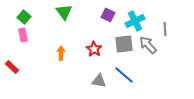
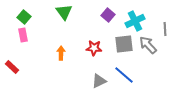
purple square: rotated 16 degrees clockwise
red star: moved 1 px up; rotated 28 degrees counterclockwise
gray triangle: rotated 35 degrees counterclockwise
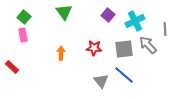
gray square: moved 5 px down
gray triangle: moved 2 px right; rotated 42 degrees counterclockwise
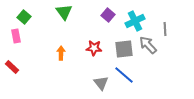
pink rectangle: moved 7 px left, 1 px down
gray triangle: moved 2 px down
